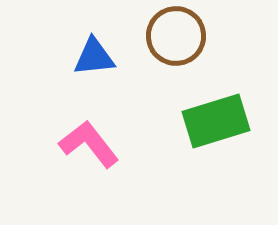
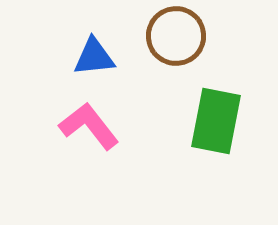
green rectangle: rotated 62 degrees counterclockwise
pink L-shape: moved 18 px up
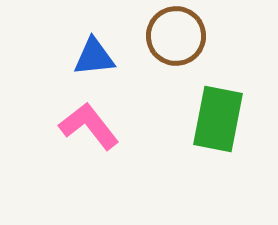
green rectangle: moved 2 px right, 2 px up
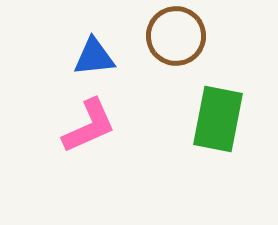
pink L-shape: rotated 104 degrees clockwise
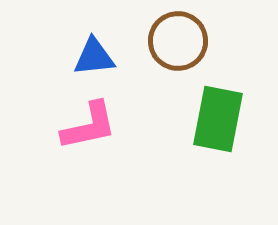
brown circle: moved 2 px right, 5 px down
pink L-shape: rotated 12 degrees clockwise
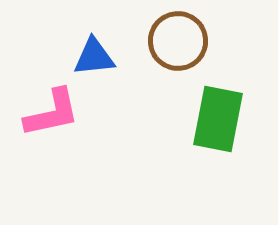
pink L-shape: moved 37 px left, 13 px up
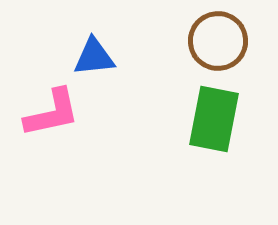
brown circle: moved 40 px right
green rectangle: moved 4 px left
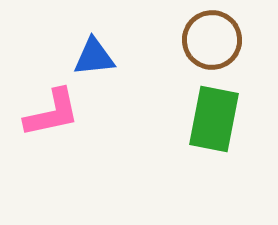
brown circle: moved 6 px left, 1 px up
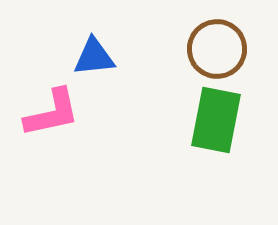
brown circle: moved 5 px right, 9 px down
green rectangle: moved 2 px right, 1 px down
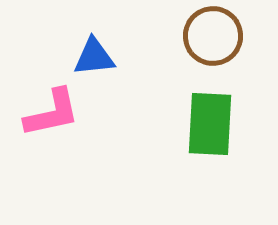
brown circle: moved 4 px left, 13 px up
green rectangle: moved 6 px left, 4 px down; rotated 8 degrees counterclockwise
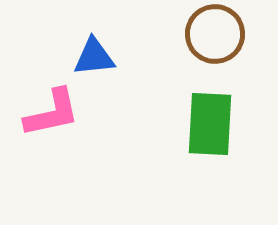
brown circle: moved 2 px right, 2 px up
